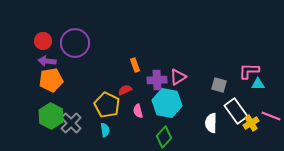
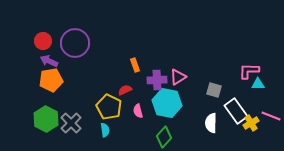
purple arrow: moved 2 px right; rotated 18 degrees clockwise
gray square: moved 5 px left, 5 px down
yellow pentagon: moved 2 px right, 2 px down
green hexagon: moved 5 px left, 3 px down
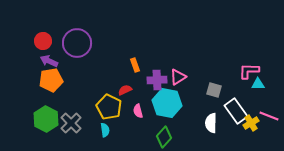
purple circle: moved 2 px right
pink line: moved 2 px left
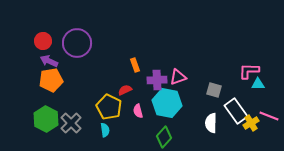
pink triangle: rotated 12 degrees clockwise
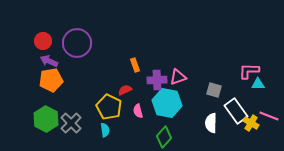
yellow cross: rotated 28 degrees counterclockwise
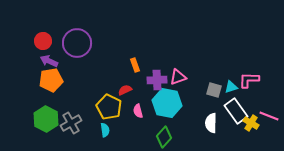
pink L-shape: moved 9 px down
cyan triangle: moved 27 px left, 3 px down; rotated 16 degrees counterclockwise
gray cross: rotated 15 degrees clockwise
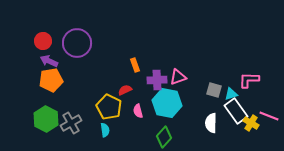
cyan triangle: moved 7 px down
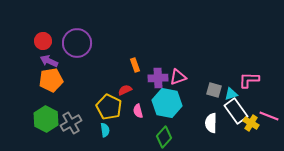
purple cross: moved 1 px right, 2 px up
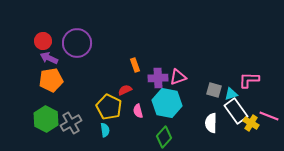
purple arrow: moved 3 px up
